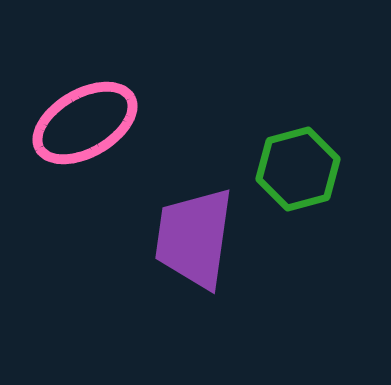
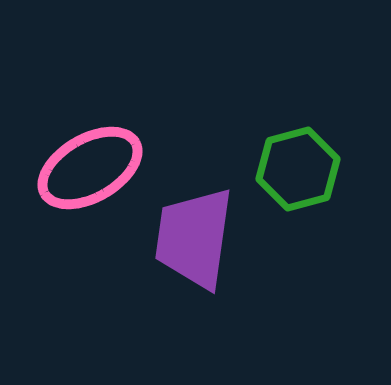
pink ellipse: moved 5 px right, 45 px down
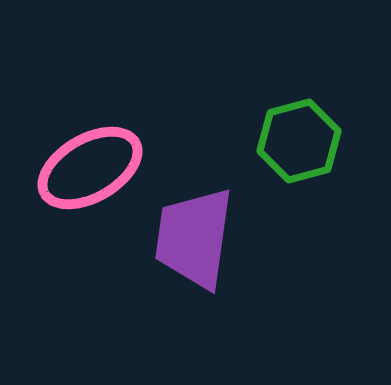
green hexagon: moved 1 px right, 28 px up
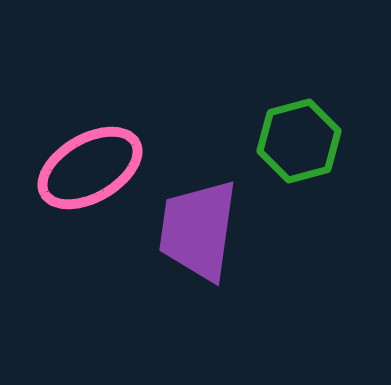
purple trapezoid: moved 4 px right, 8 px up
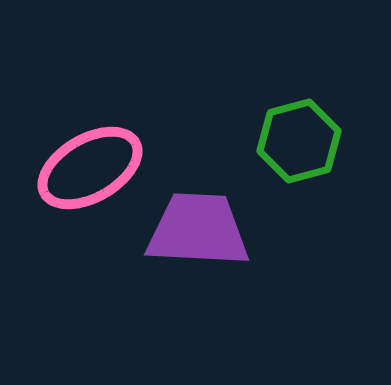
purple trapezoid: rotated 85 degrees clockwise
